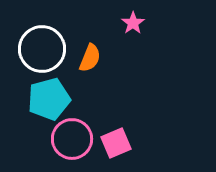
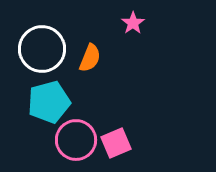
cyan pentagon: moved 3 px down
pink circle: moved 4 px right, 1 px down
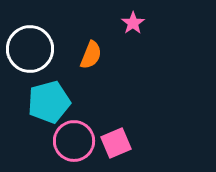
white circle: moved 12 px left
orange semicircle: moved 1 px right, 3 px up
pink circle: moved 2 px left, 1 px down
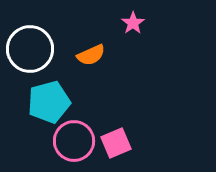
orange semicircle: rotated 44 degrees clockwise
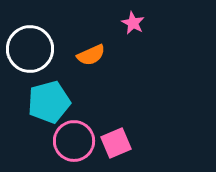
pink star: rotated 10 degrees counterclockwise
